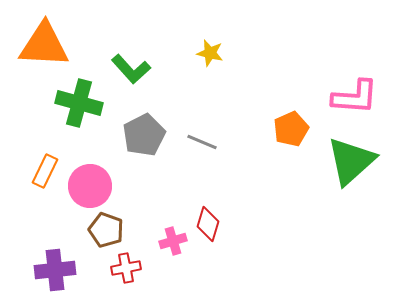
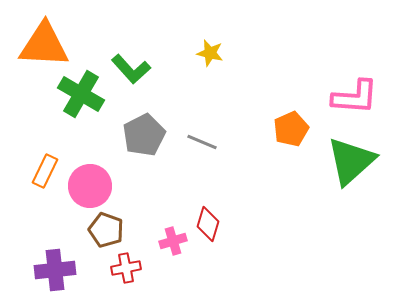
green cross: moved 2 px right, 9 px up; rotated 15 degrees clockwise
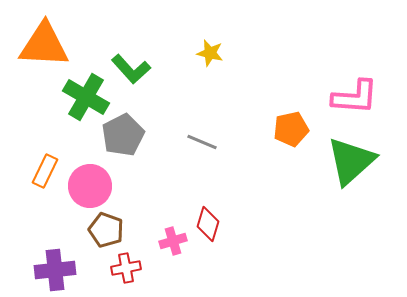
green cross: moved 5 px right, 3 px down
orange pentagon: rotated 12 degrees clockwise
gray pentagon: moved 21 px left
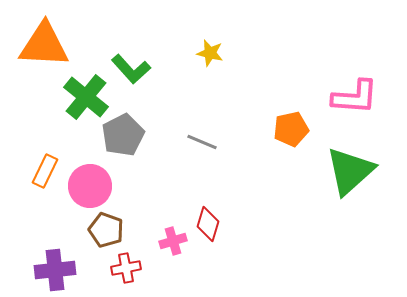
green cross: rotated 9 degrees clockwise
green triangle: moved 1 px left, 10 px down
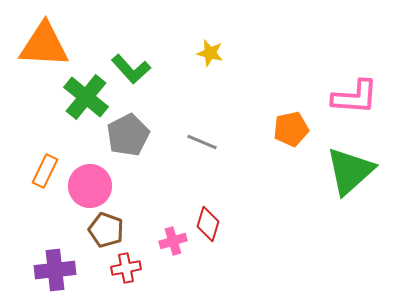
gray pentagon: moved 5 px right
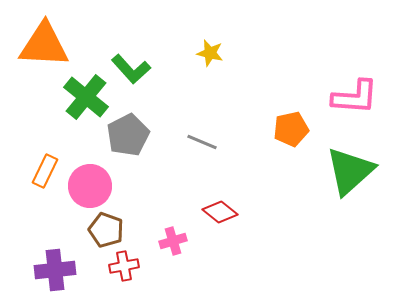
red diamond: moved 12 px right, 12 px up; rotated 68 degrees counterclockwise
red cross: moved 2 px left, 2 px up
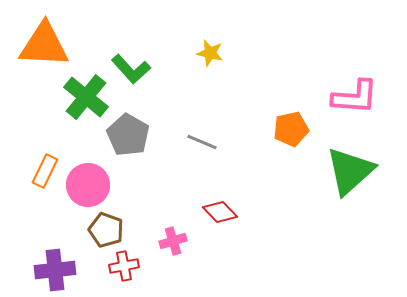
gray pentagon: rotated 15 degrees counterclockwise
pink circle: moved 2 px left, 1 px up
red diamond: rotated 8 degrees clockwise
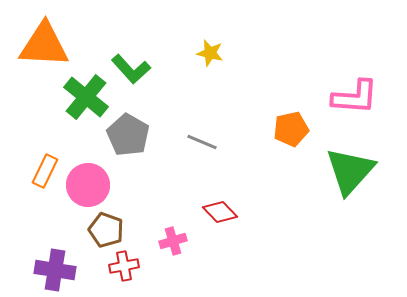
green triangle: rotated 6 degrees counterclockwise
purple cross: rotated 15 degrees clockwise
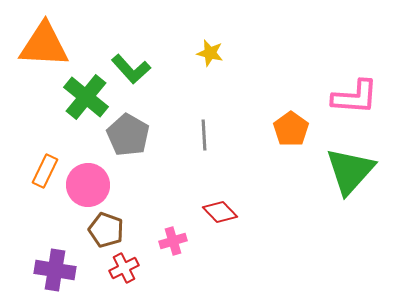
orange pentagon: rotated 24 degrees counterclockwise
gray line: moved 2 px right, 7 px up; rotated 64 degrees clockwise
red cross: moved 2 px down; rotated 16 degrees counterclockwise
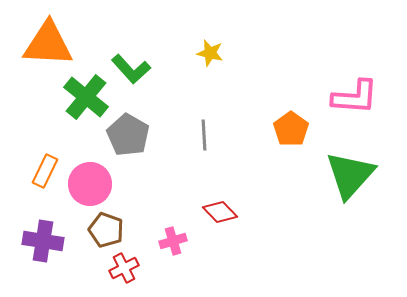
orange triangle: moved 4 px right, 1 px up
green triangle: moved 4 px down
pink circle: moved 2 px right, 1 px up
purple cross: moved 12 px left, 29 px up
